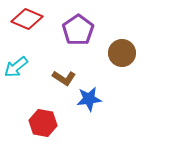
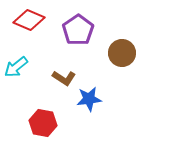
red diamond: moved 2 px right, 1 px down
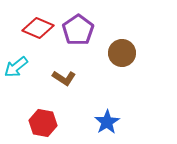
red diamond: moved 9 px right, 8 px down
blue star: moved 18 px right, 23 px down; rotated 25 degrees counterclockwise
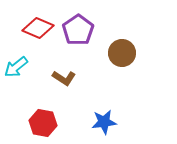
blue star: moved 3 px left; rotated 25 degrees clockwise
